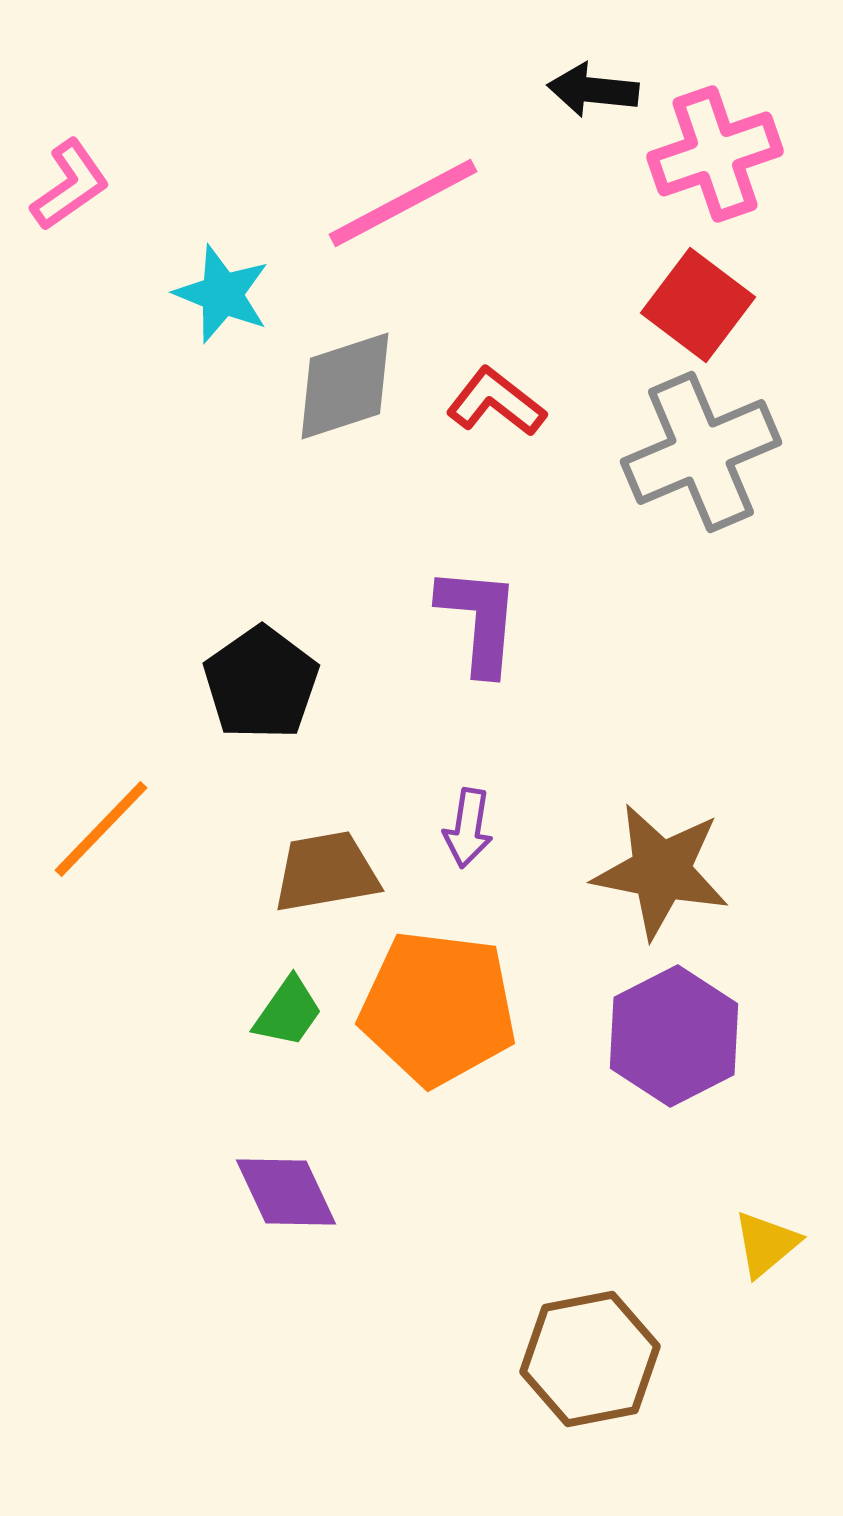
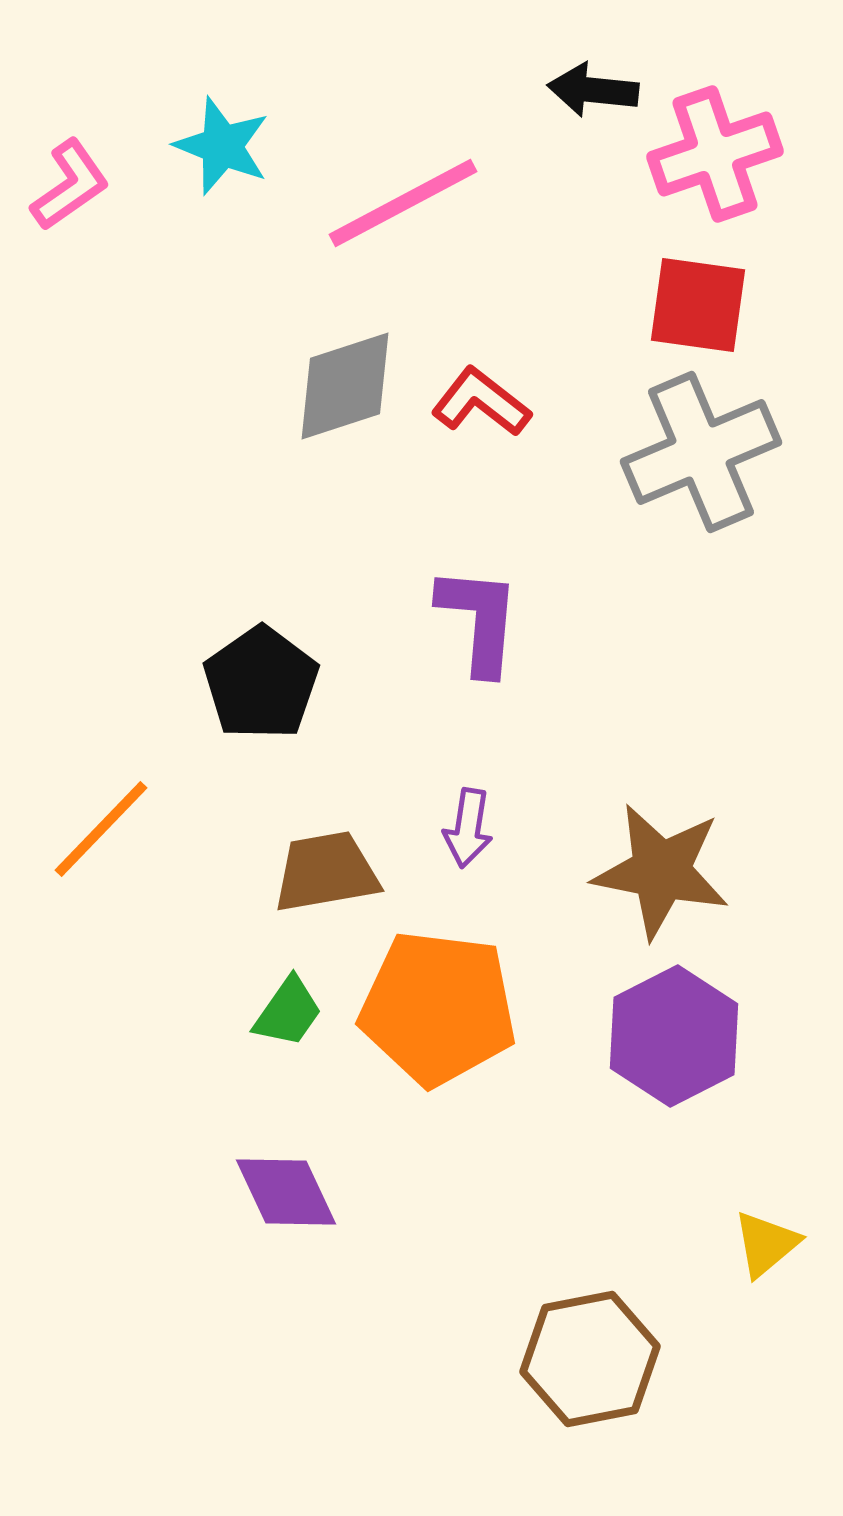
cyan star: moved 148 px up
red square: rotated 29 degrees counterclockwise
red L-shape: moved 15 px left
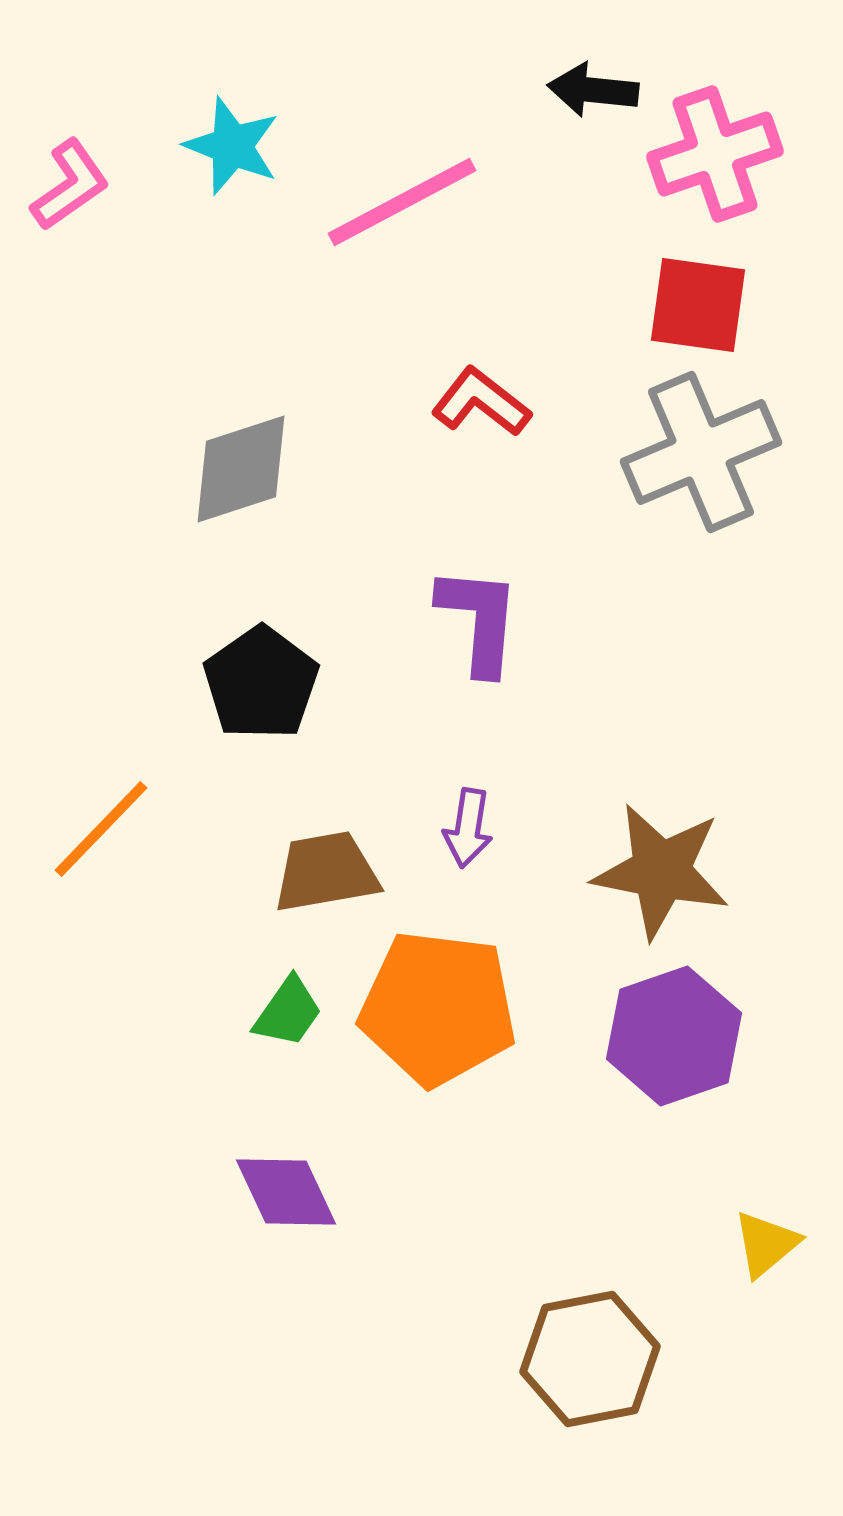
cyan star: moved 10 px right
pink line: moved 1 px left, 1 px up
gray diamond: moved 104 px left, 83 px down
purple hexagon: rotated 8 degrees clockwise
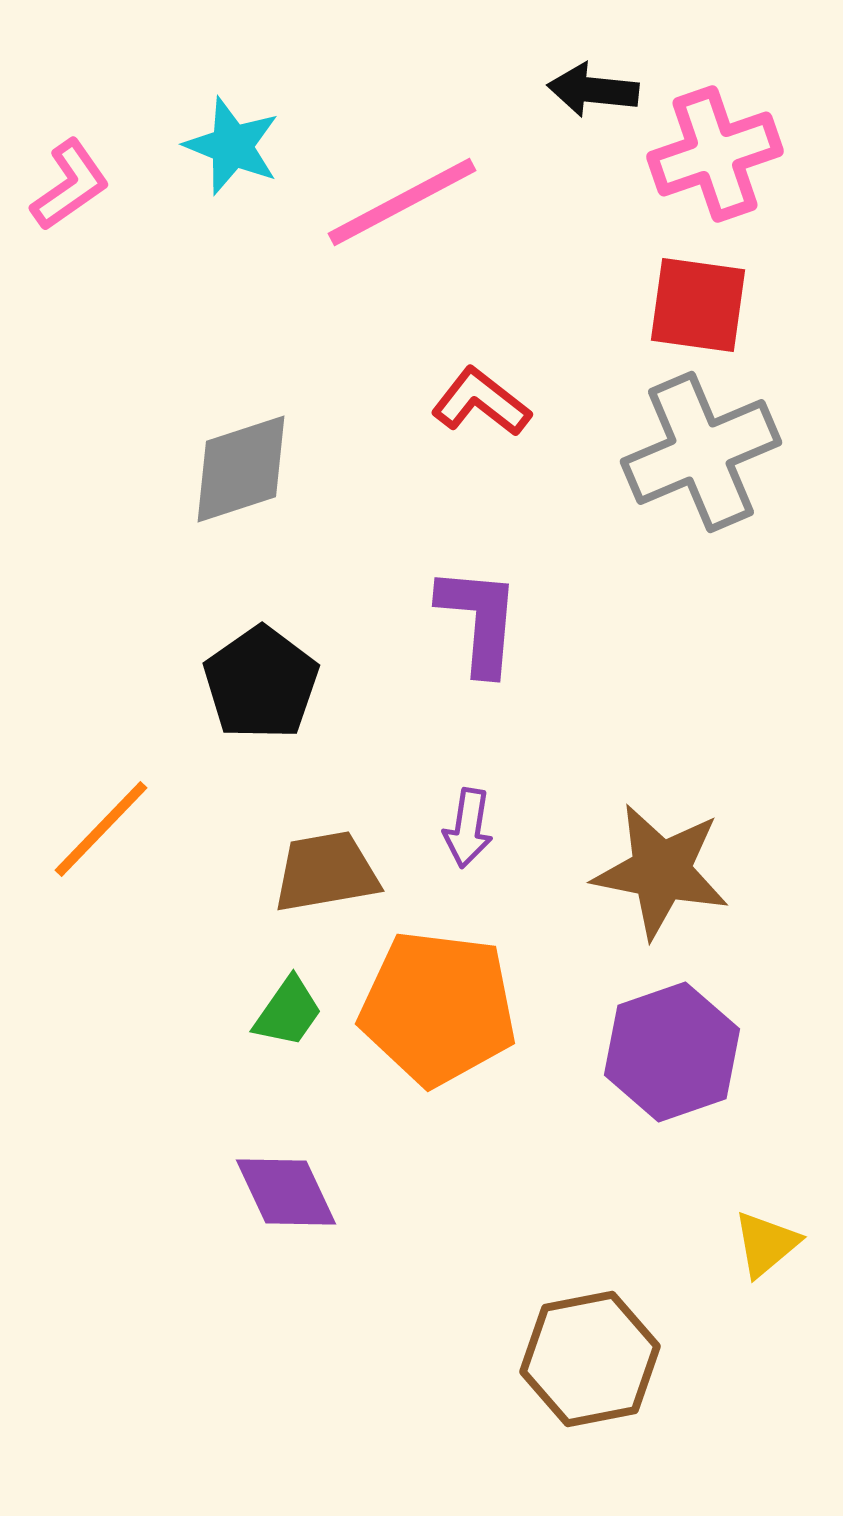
purple hexagon: moved 2 px left, 16 px down
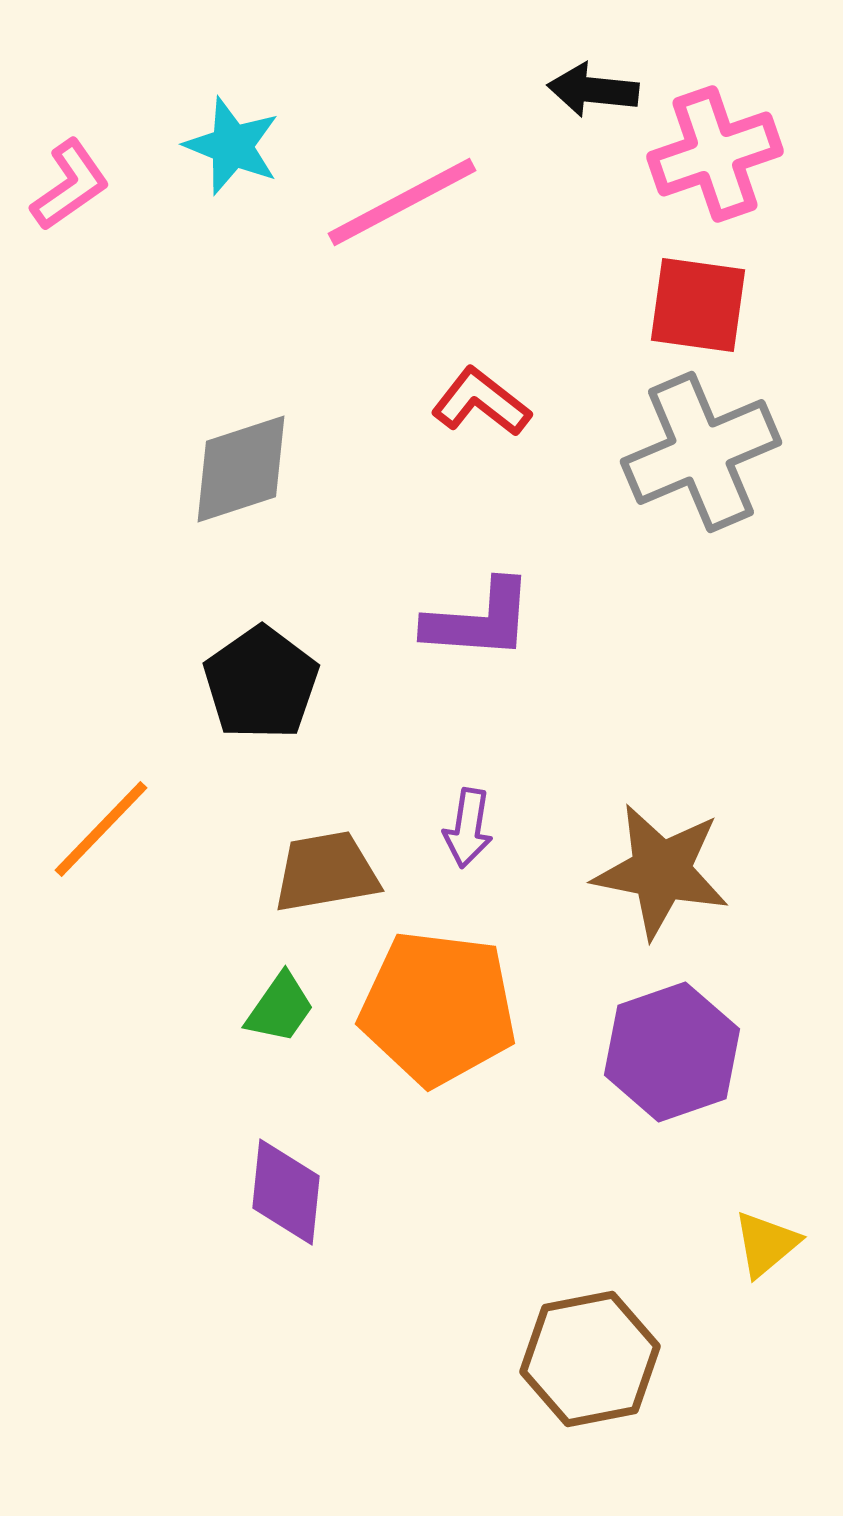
purple L-shape: rotated 89 degrees clockwise
green trapezoid: moved 8 px left, 4 px up
purple diamond: rotated 31 degrees clockwise
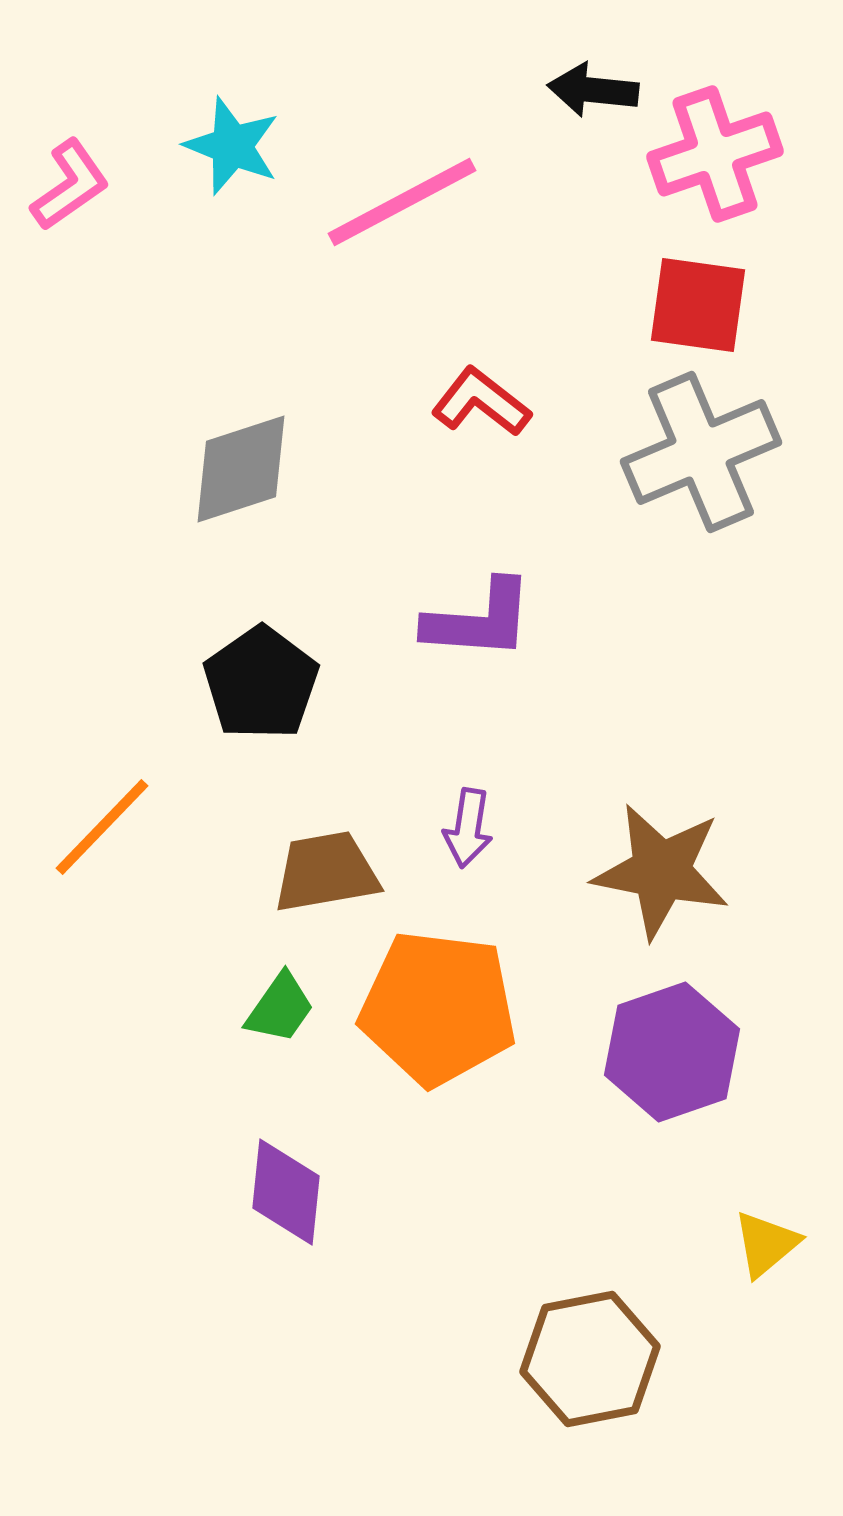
orange line: moved 1 px right, 2 px up
